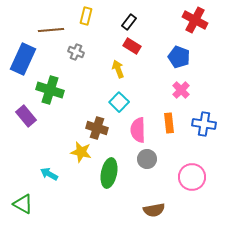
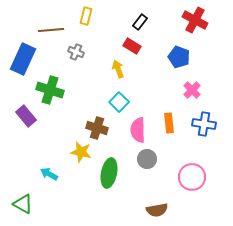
black rectangle: moved 11 px right
pink cross: moved 11 px right
brown semicircle: moved 3 px right
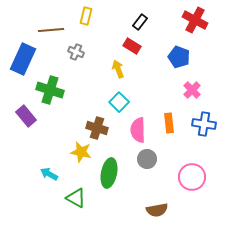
green triangle: moved 53 px right, 6 px up
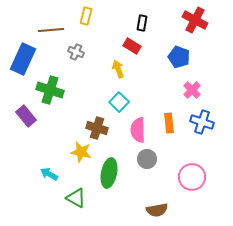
black rectangle: moved 2 px right, 1 px down; rotated 28 degrees counterclockwise
blue cross: moved 2 px left, 2 px up; rotated 10 degrees clockwise
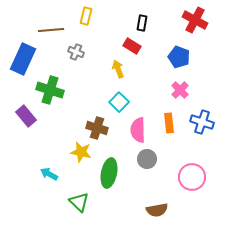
pink cross: moved 12 px left
green triangle: moved 3 px right, 4 px down; rotated 15 degrees clockwise
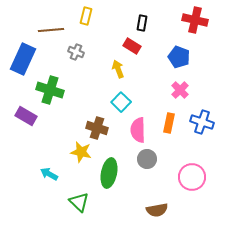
red cross: rotated 15 degrees counterclockwise
cyan square: moved 2 px right
purple rectangle: rotated 20 degrees counterclockwise
orange rectangle: rotated 18 degrees clockwise
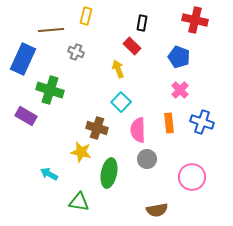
red rectangle: rotated 12 degrees clockwise
orange rectangle: rotated 18 degrees counterclockwise
green triangle: rotated 35 degrees counterclockwise
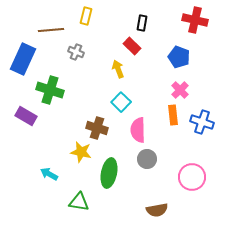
orange rectangle: moved 4 px right, 8 px up
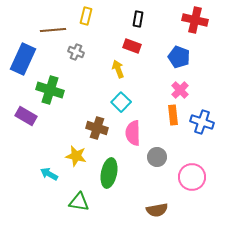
black rectangle: moved 4 px left, 4 px up
brown line: moved 2 px right
red rectangle: rotated 24 degrees counterclockwise
pink semicircle: moved 5 px left, 3 px down
yellow star: moved 5 px left, 4 px down
gray circle: moved 10 px right, 2 px up
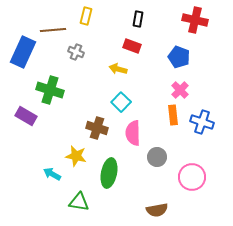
blue rectangle: moved 7 px up
yellow arrow: rotated 54 degrees counterclockwise
cyan arrow: moved 3 px right
